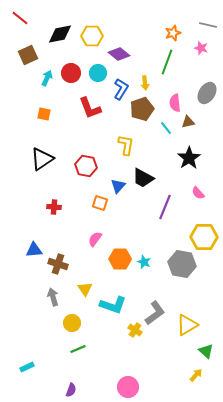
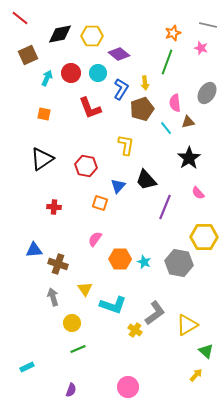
black trapezoid at (143, 178): moved 3 px right, 2 px down; rotated 20 degrees clockwise
gray hexagon at (182, 264): moved 3 px left, 1 px up
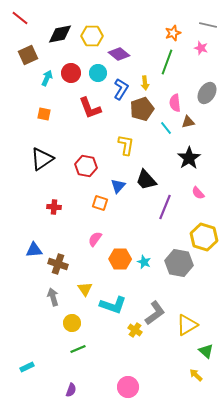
yellow hexagon at (204, 237): rotated 16 degrees clockwise
yellow arrow at (196, 375): rotated 88 degrees counterclockwise
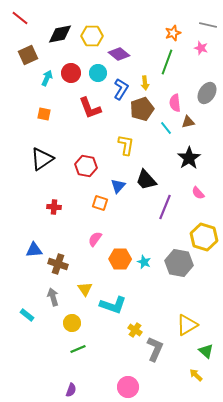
gray L-shape at (155, 313): moved 36 px down; rotated 30 degrees counterclockwise
cyan rectangle at (27, 367): moved 52 px up; rotated 64 degrees clockwise
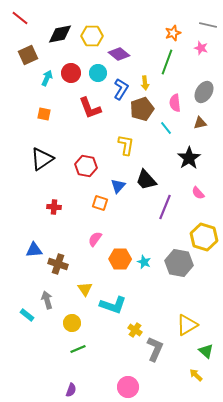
gray ellipse at (207, 93): moved 3 px left, 1 px up
brown triangle at (188, 122): moved 12 px right, 1 px down
gray arrow at (53, 297): moved 6 px left, 3 px down
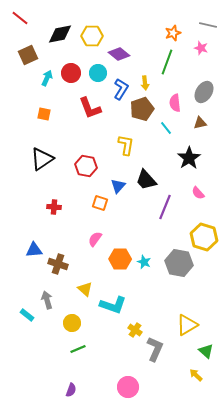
yellow triangle at (85, 289): rotated 14 degrees counterclockwise
